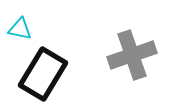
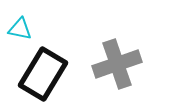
gray cross: moved 15 px left, 9 px down
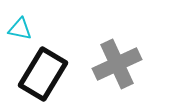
gray cross: rotated 6 degrees counterclockwise
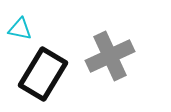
gray cross: moved 7 px left, 8 px up
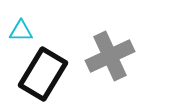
cyan triangle: moved 1 px right, 2 px down; rotated 10 degrees counterclockwise
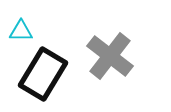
gray cross: rotated 27 degrees counterclockwise
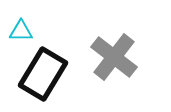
gray cross: moved 4 px right, 1 px down
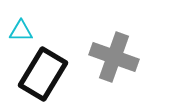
gray cross: rotated 18 degrees counterclockwise
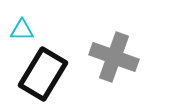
cyan triangle: moved 1 px right, 1 px up
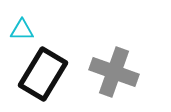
gray cross: moved 15 px down
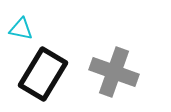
cyan triangle: moved 1 px left, 1 px up; rotated 10 degrees clockwise
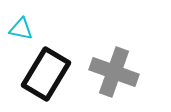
black rectangle: moved 3 px right
